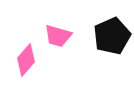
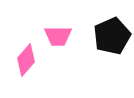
pink trapezoid: rotated 16 degrees counterclockwise
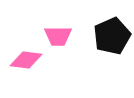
pink diamond: rotated 56 degrees clockwise
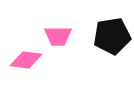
black pentagon: rotated 15 degrees clockwise
